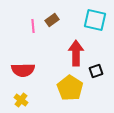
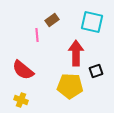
cyan square: moved 3 px left, 2 px down
pink line: moved 4 px right, 9 px down
red semicircle: rotated 40 degrees clockwise
yellow pentagon: moved 2 px up; rotated 30 degrees counterclockwise
yellow cross: rotated 16 degrees counterclockwise
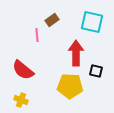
black square: rotated 32 degrees clockwise
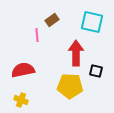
red semicircle: rotated 130 degrees clockwise
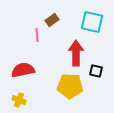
yellow cross: moved 2 px left
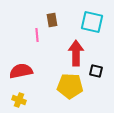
brown rectangle: rotated 64 degrees counterclockwise
red semicircle: moved 2 px left, 1 px down
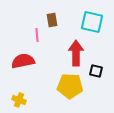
red semicircle: moved 2 px right, 10 px up
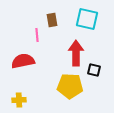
cyan square: moved 5 px left, 3 px up
black square: moved 2 px left, 1 px up
yellow cross: rotated 24 degrees counterclockwise
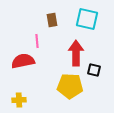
pink line: moved 6 px down
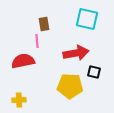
brown rectangle: moved 8 px left, 4 px down
red arrow: rotated 80 degrees clockwise
black square: moved 2 px down
